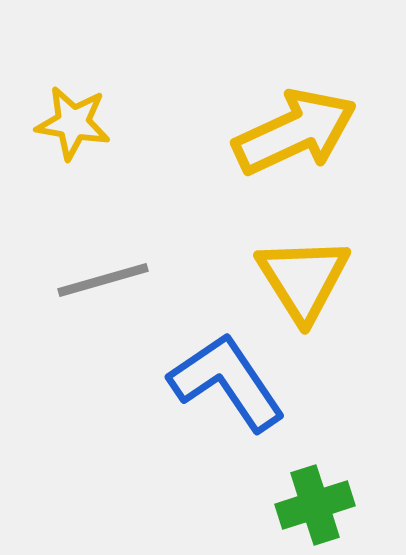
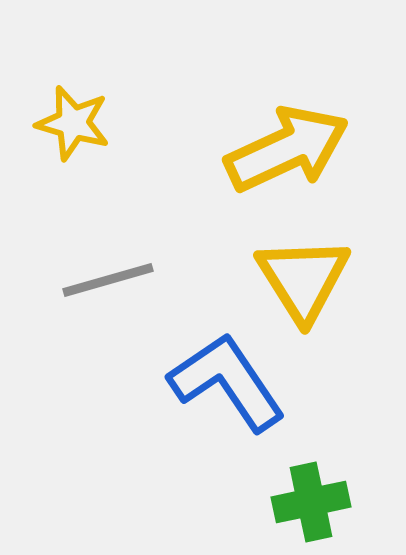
yellow star: rotated 6 degrees clockwise
yellow arrow: moved 8 px left, 17 px down
gray line: moved 5 px right
green cross: moved 4 px left, 3 px up; rotated 6 degrees clockwise
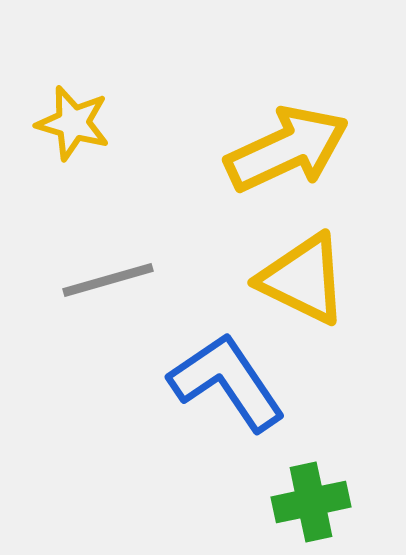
yellow triangle: rotated 32 degrees counterclockwise
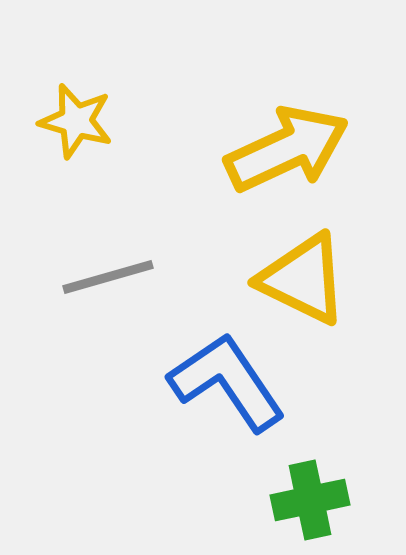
yellow star: moved 3 px right, 2 px up
gray line: moved 3 px up
green cross: moved 1 px left, 2 px up
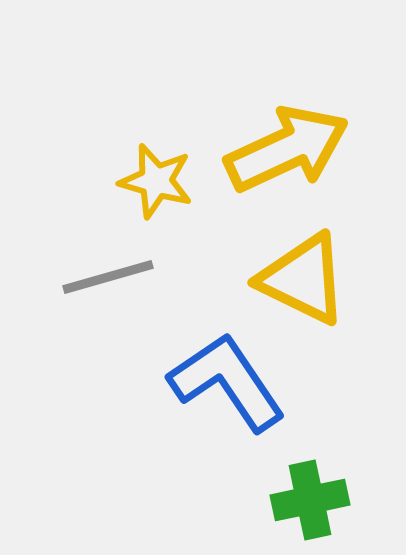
yellow star: moved 80 px right, 60 px down
